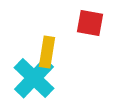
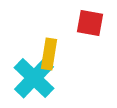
yellow rectangle: moved 2 px right, 2 px down
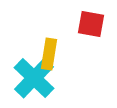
red square: moved 1 px right, 1 px down
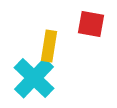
yellow rectangle: moved 8 px up
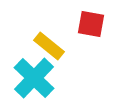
yellow rectangle: rotated 60 degrees counterclockwise
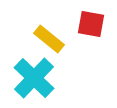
yellow rectangle: moved 7 px up
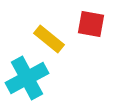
cyan cross: moved 7 px left; rotated 18 degrees clockwise
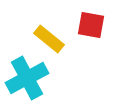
red square: moved 1 px down
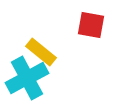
yellow rectangle: moved 8 px left, 13 px down
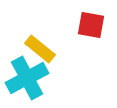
yellow rectangle: moved 1 px left, 3 px up
